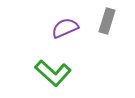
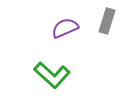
green L-shape: moved 1 px left, 2 px down
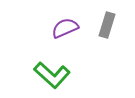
gray rectangle: moved 4 px down
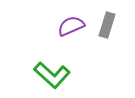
purple semicircle: moved 6 px right, 2 px up
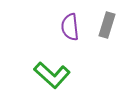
purple semicircle: moved 1 px left, 1 px down; rotated 72 degrees counterclockwise
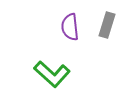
green L-shape: moved 1 px up
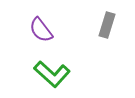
purple semicircle: moved 29 px left, 3 px down; rotated 32 degrees counterclockwise
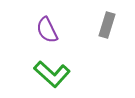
purple semicircle: moved 6 px right; rotated 12 degrees clockwise
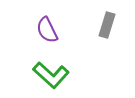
green L-shape: moved 1 px left, 1 px down
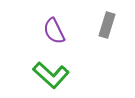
purple semicircle: moved 7 px right, 1 px down
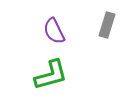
green L-shape: rotated 57 degrees counterclockwise
